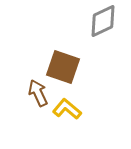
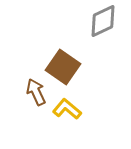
brown square: rotated 16 degrees clockwise
brown arrow: moved 2 px left, 1 px up
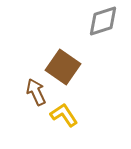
gray diamond: rotated 8 degrees clockwise
yellow L-shape: moved 3 px left, 6 px down; rotated 16 degrees clockwise
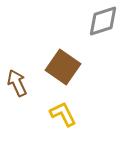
brown arrow: moved 19 px left, 9 px up
yellow L-shape: moved 1 px left, 1 px up; rotated 8 degrees clockwise
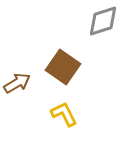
brown arrow: rotated 84 degrees clockwise
yellow L-shape: moved 1 px right
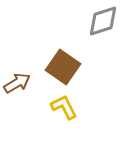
yellow L-shape: moved 7 px up
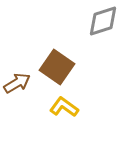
brown square: moved 6 px left
yellow L-shape: rotated 28 degrees counterclockwise
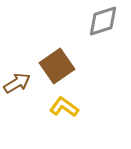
brown square: moved 1 px up; rotated 20 degrees clockwise
